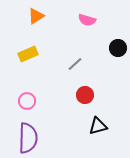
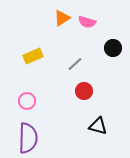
orange triangle: moved 26 px right, 2 px down
pink semicircle: moved 2 px down
black circle: moved 5 px left
yellow rectangle: moved 5 px right, 2 px down
red circle: moved 1 px left, 4 px up
black triangle: rotated 30 degrees clockwise
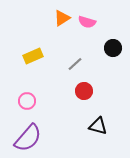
purple semicircle: rotated 40 degrees clockwise
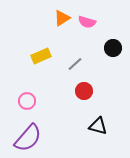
yellow rectangle: moved 8 px right
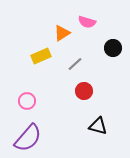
orange triangle: moved 15 px down
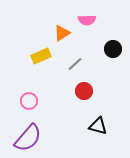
pink semicircle: moved 2 px up; rotated 18 degrees counterclockwise
black circle: moved 1 px down
pink circle: moved 2 px right
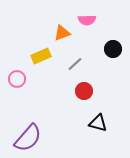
orange triangle: rotated 12 degrees clockwise
pink circle: moved 12 px left, 22 px up
black triangle: moved 3 px up
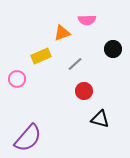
black triangle: moved 2 px right, 4 px up
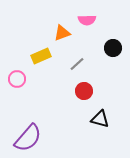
black circle: moved 1 px up
gray line: moved 2 px right
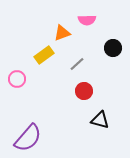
yellow rectangle: moved 3 px right, 1 px up; rotated 12 degrees counterclockwise
black triangle: moved 1 px down
